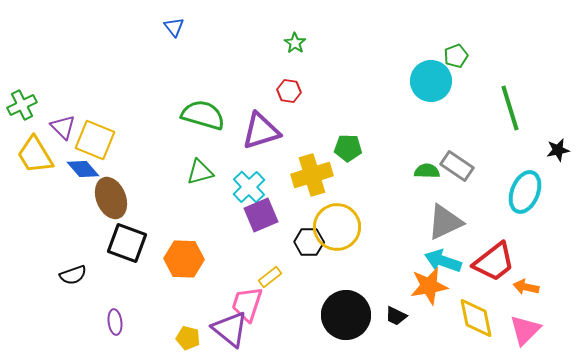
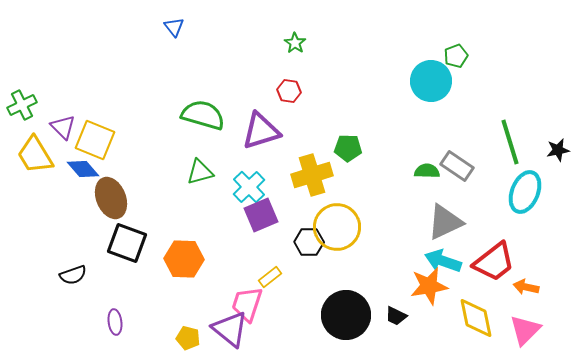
green line at (510, 108): moved 34 px down
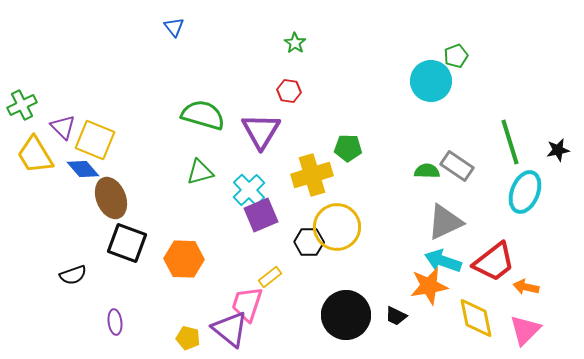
purple triangle at (261, 131): rotated 42 degrees counterclockwise
cyan cross at (249, 187): moved 3 px down
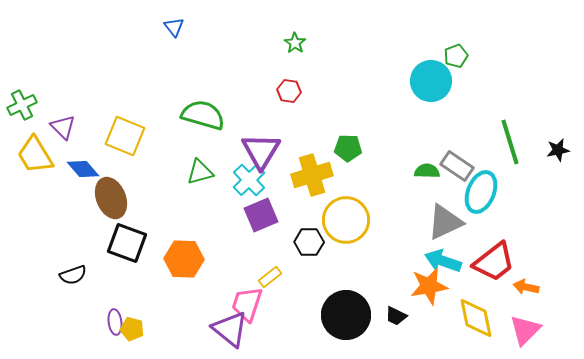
purple triangle at (261, 131): moved 20 px down
yellow square at (95, 140): moved 30 px right, 4 px up
cyan cross at (249, 190): moved 10 px up
cyan ellipse at (525, 192): moved 44 px left
yellow circle at (337, 227): moved 9 px right, 7 px up
yellow pentagon at (188, 338): moved 56 px left, 9 px up
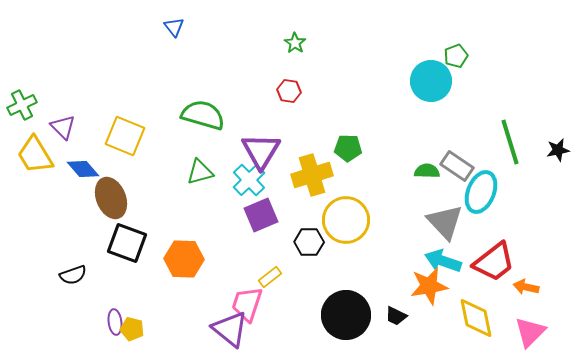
gray triangle at (445, 222): rotated 48 degrees counterclockwise
pink triangle at (525, 330): moved 5 px right, 2 px down
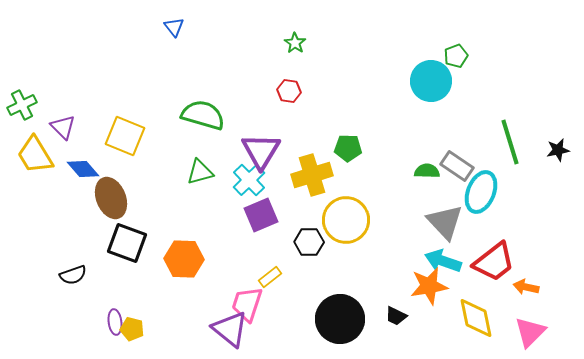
black circle at (346, 315): moved 6 px left, 4 px down
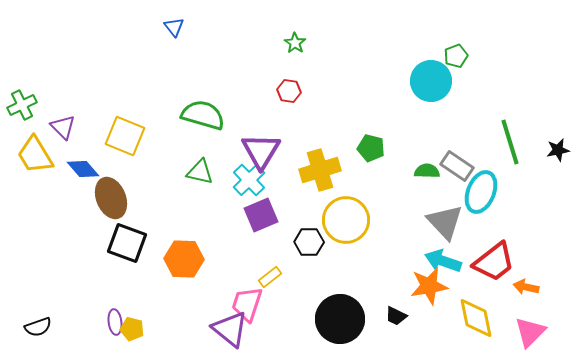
green pentagon at (348, 148): moved 23 px right; rotated 12 degrees clockwise
green triangle at (200, 172): rotated 28 degrees clockwise
yellow cross at (312, 175): moved 8 px right, 5 px up
black semicircle at (73, 275): moved 35 px left, 52 px down
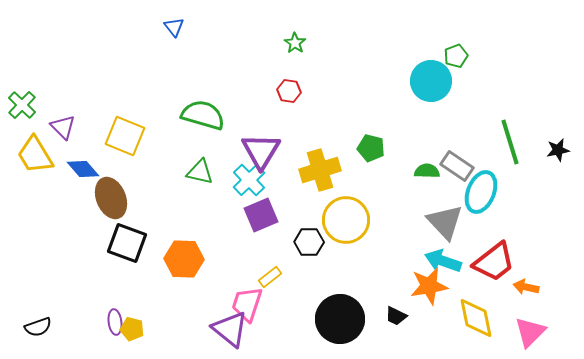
green cross at (22, 105): rotated 20 degrees counterclockwise
